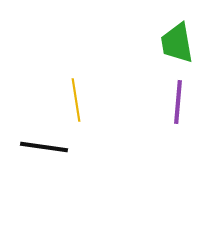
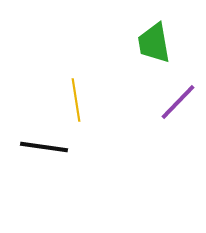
green trapezoid: moved 23 px left
purple line: rotated 39 degrees clockwise
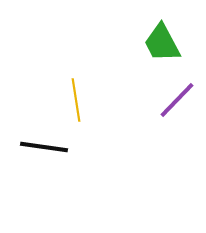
green trapezoid: moved 8 px right; rotated 18 degrees counterclockwise
purple line: moved 1 px left, 2 px up
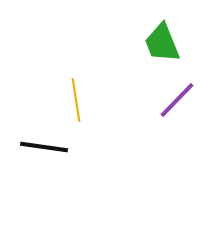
green trapezoid: rotated 6 degrees clockwise
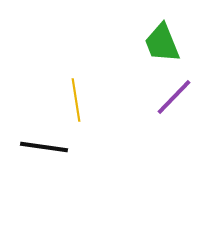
purple line: moved 3 px left, 3 px up
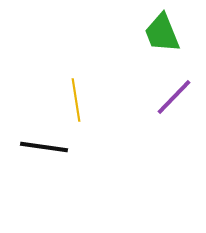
green trapezoid: moved 10 px up
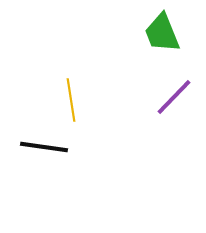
yellow line: moved 5 px left
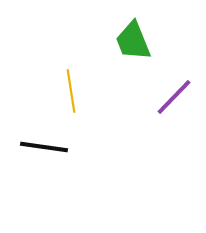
green trapezoid: moved 29 px left, 8 px down
yellow line: moved 9 px up
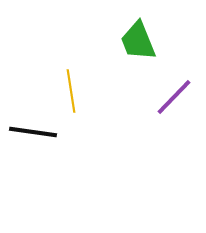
green trapezoid: moved 5 px right
black line: moved 11 px left, 15 px up
